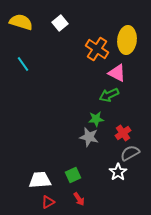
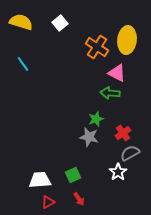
orange cross: moved 2 px up
green arrow: moved 1 px right, 2 px up; rotated 30 degrees clockwise
green star: rotated 14 degrees counterclockwise
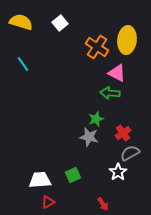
red arrow: moved 24 px right, 5 px down
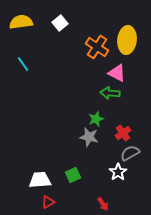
yellow semicircle: rotated 25 degrees counterclockwise
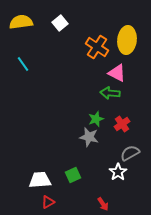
red cross: moved 1 px left, 9 px up
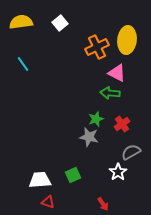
orange cross: rotated 30 degrees clockwise
gray semicircle: moved 1 px right, 1 px up
red triangle: rotated 48 degrees clockwise
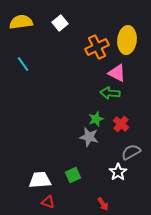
red cross: moved 1 px left; rotated 14 degrees counterclockwise
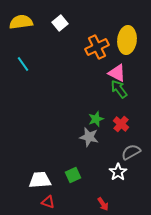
green arrow: moved 9 px right, 4 px up; rotated 48 degrees clockwise
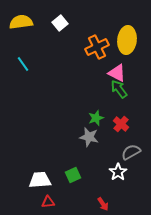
green star: moved 1 px up
red triangle: rotated 24 degrees counterclockwise
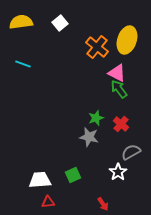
yellow ellipse: rotated 12 degrees clockwise
orange cross: rotated 25 degrees counterclockwise
cyan line: rotated 35 degrees counterclockwise
